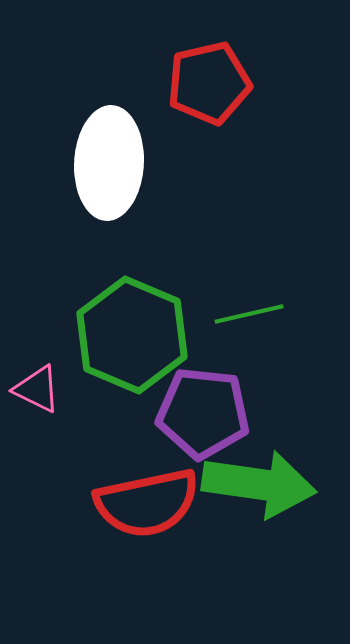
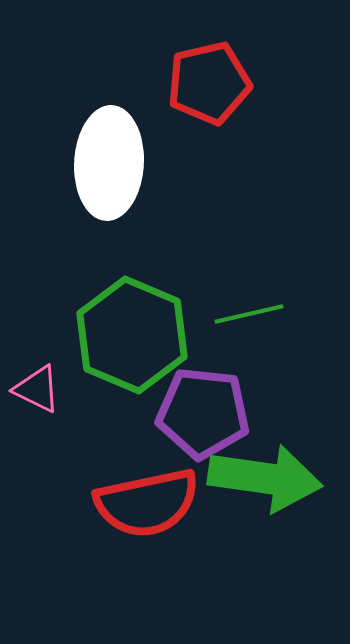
green arrow: moved 6 px right, 6 px up
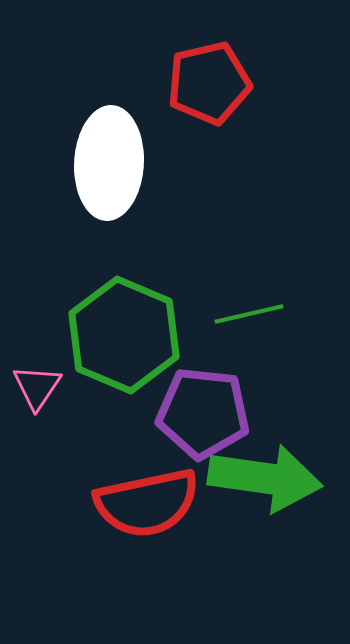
green hexagon: moved 8 px left
pink triangle: moved 2 px up; rotated 38 degrees clockwise
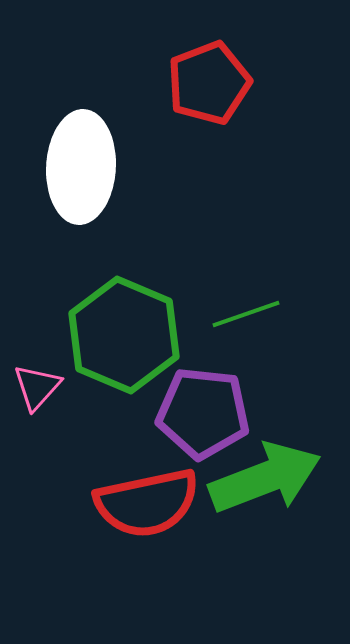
red pentagon: rotated 8 degrees counterclockwise
white ellipse: moved 28 px left, 4 px down
green line: moved 3 px left; rotated 6 degrees counterclockwise
pink triangle: rotated 8 degrees clockwise
green arrow: rotated 29 degrees counterclockwise
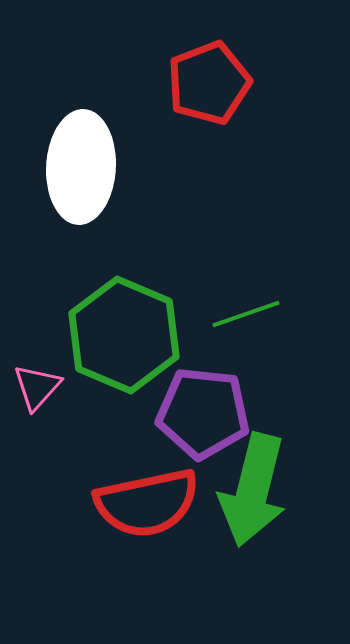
green arrow: moved 12 px left, 12 px down; rotated 125 degrees clockwise
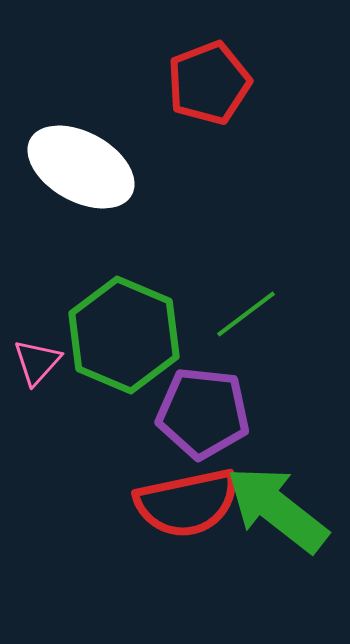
white ellipse: rotated 64 degrees counterclockwise
green line: rotated 18 degrees counterclockwise
pink triangle: moved 25 px up
green arrow: moved 24 px right, 19 px down; rotated 114 degrees clockwise
red semicircle: moved 40 px right
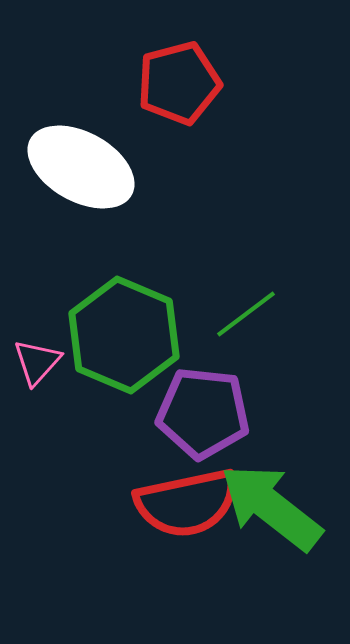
red pentagon: moved 30 px left; rotated 6 degrees clockwise
green arrow: moved 6 px left, 2 px up
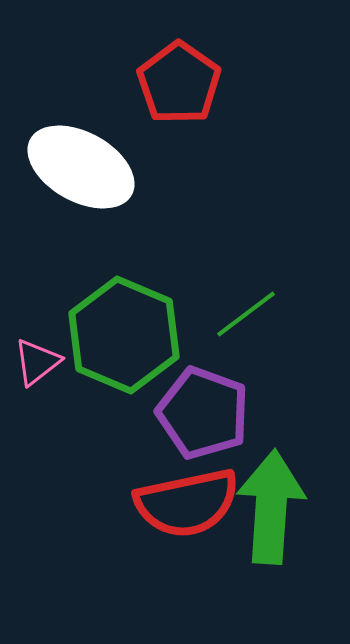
red pentagon: rotated 22 degrees counterclockwise
pink triangle: rotated 10 degrees clockwise
purple pentagon: rotated 14 degrees clockwise
green arrow: rotated 56 degrees clockwise
